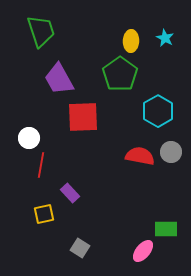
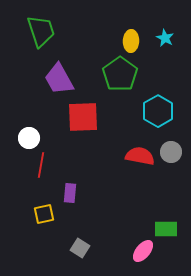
purple rectangle: rotated 48 degrees clockwise
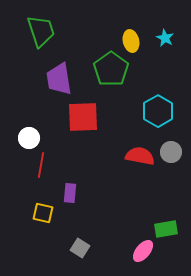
yellow ellipse: rotated 15 degrees counterclockwise
green pentagon: moved 9 px left, 5 px up
purple trapezoid: rotated 20 degrees clockwise
yellow square: moved 1 px left, 1 px up; rotated 25 degrees clockwise
green rectangle: rotated 10 degrees counterclockwise
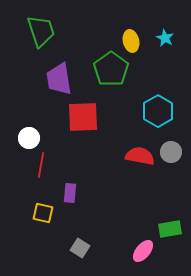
green rectangle: moved 4 px right
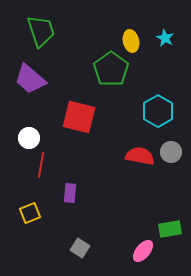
purple trapezoid: moved 29 px left; rotated 40 degrees counterclockwise
red square: moved 4 px left; rotated 16 degrees clockwise
yellow square: moved 13 px left; rotated 35 degrees counterclockwise
